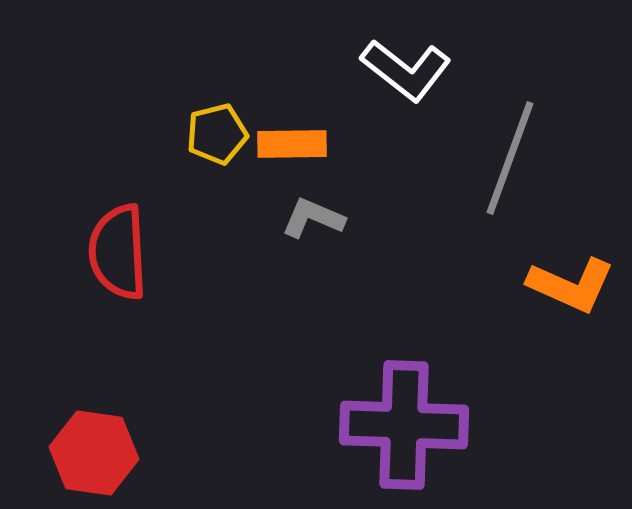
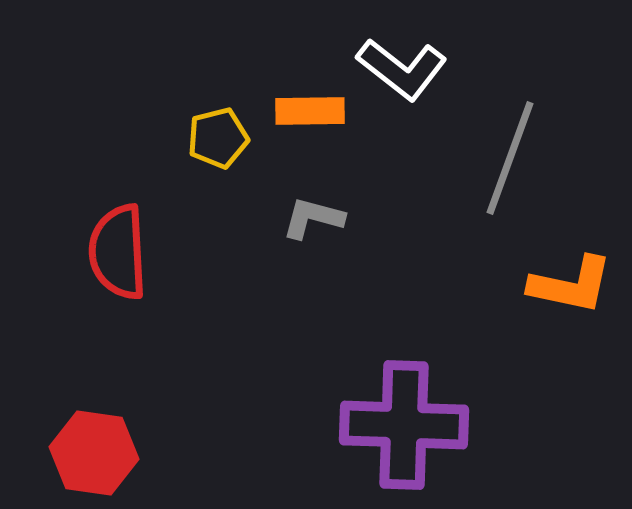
white L-shape: moved 4 px left, 1 px up
yellow pentagon: moved 1 px right, 4 px down
orange rectangle: moved 18 px right, 33 px up
gray L-shape: rotated 8 degrees counterclockwise
orange L-shape: rotated 12 degrees counterclockwise
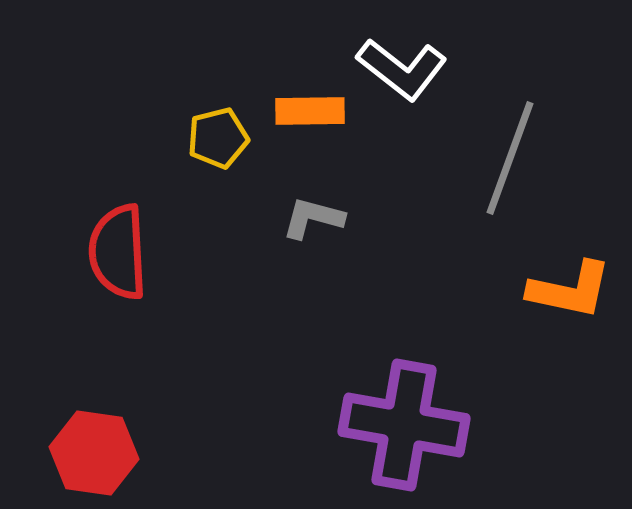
orange L-shape: moved 1 px left, 5 px down
purple cross: rotated 8 degrees clockwise
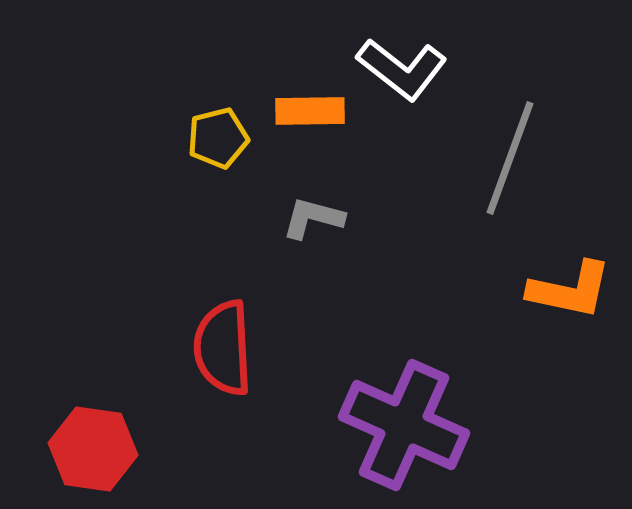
red semicircle: moved 105 px right, 96 px down
purple cross: rotated 14 degrees clockwise
red hexagon: moved 1 px left, 4 px up
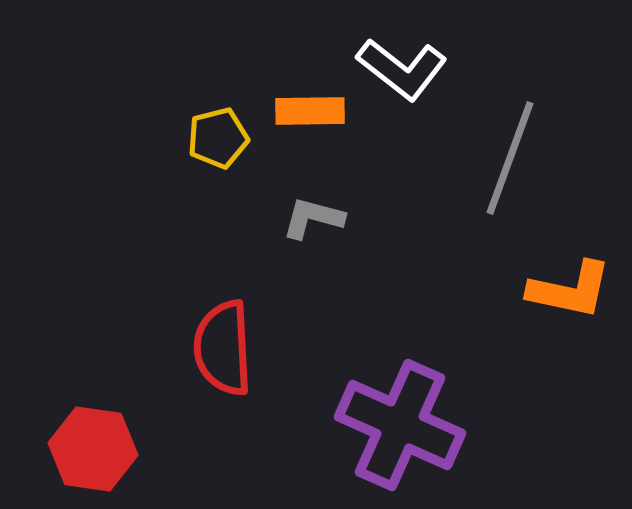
purple cross: moved 4 px left
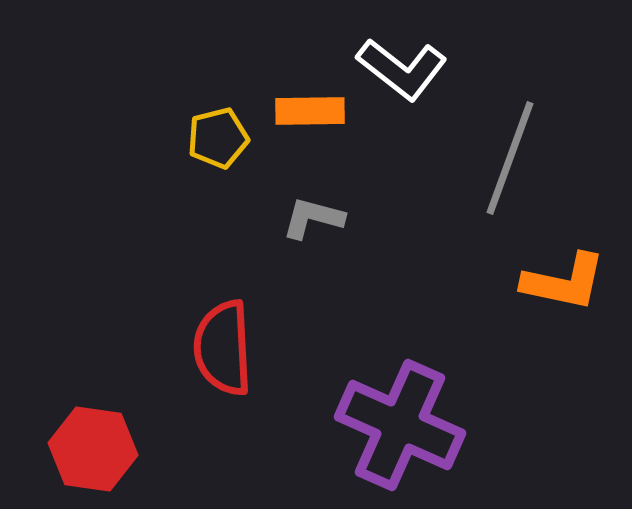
orange L-shape: moved 6 px left, 8 px up
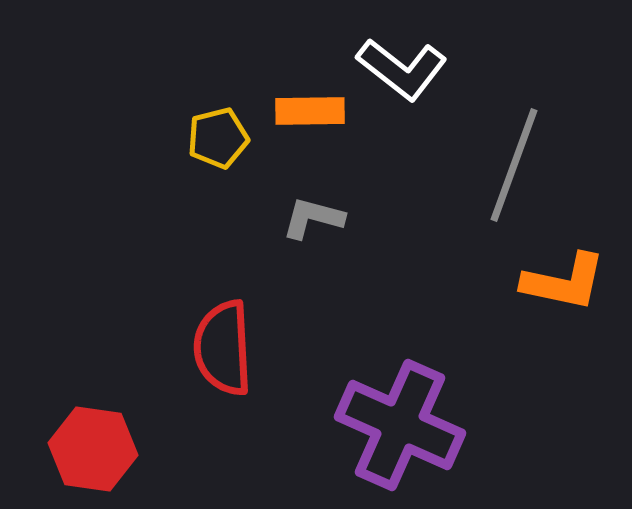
gray line: moved 4 px right, 7 px down
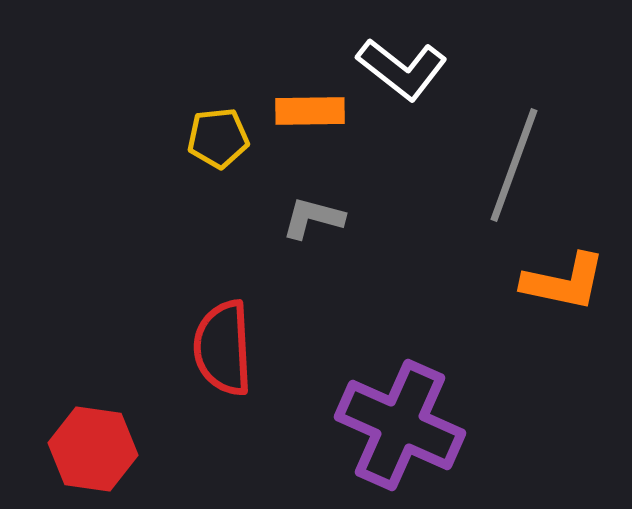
yellow pentagon: rotated 8 degrees clockwise
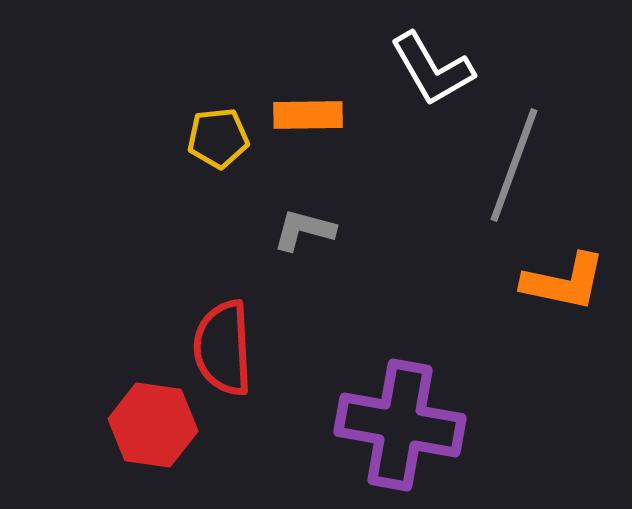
white L-shape: moved 30 px right; rotated 22 degrees clockwise
orange rectangle: moved 2 px left, 4 px down
gray L-shape: moved 9 px left, 12 px down
purple cross: rotated 14 degrees counterclockwise
red hexagon: moved 60 px right, 24 px up
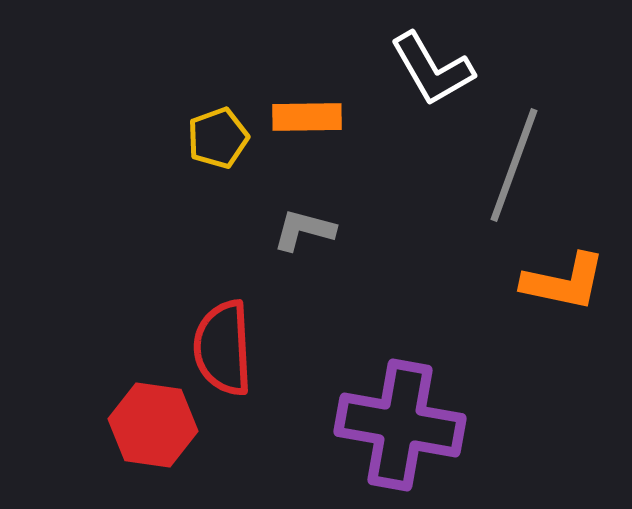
orange rectangle: moved 1 px left, 2 px down
yellow pentagon: rotated 14 degrees counterclockwise
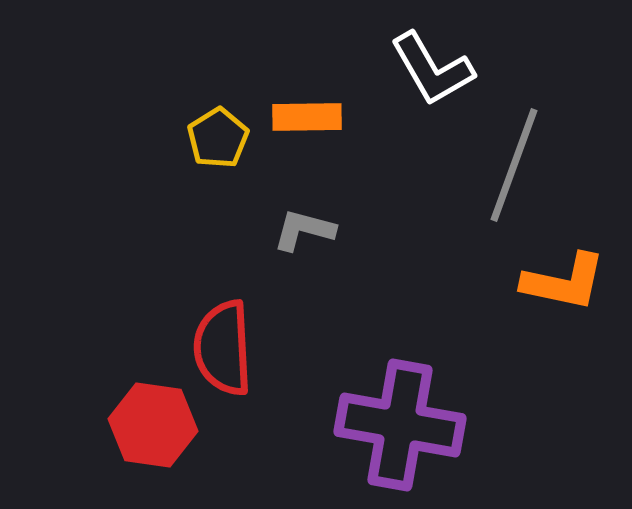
yellow pentagon: rotated 12 degrees counterclockwise
